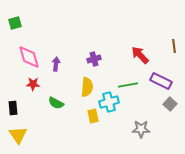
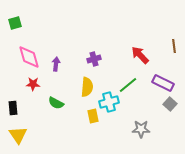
purple rectangle: moved 2 px right, 2 px down
green line: rotated 30 degrees counterclockwise
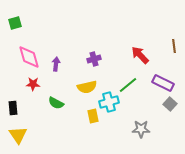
yellow semicircle: rotated 72 degrees clockwise
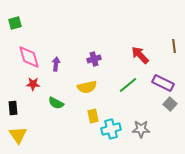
cyan cross: moved 2 px right, 27 px down
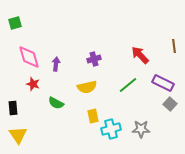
red star: rotated 16 degrees clockwise
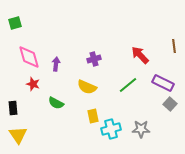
yellow semicircle: rotated 36 degrees clockwise
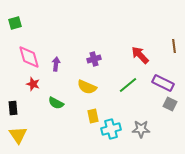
gray square: rotated 16 degrees counterclockwise
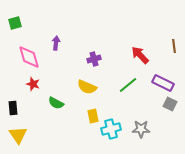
purple arrow: moved 21 px up
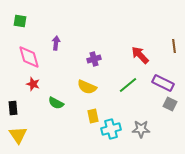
green square: moved 5 px right, 2 px up; rotated 24 degrees clockwise
